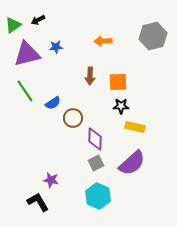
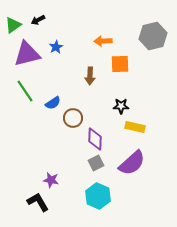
blue star: rotated 24 degrees counterclockwise
orange square: moved 2 px right, 18 px up
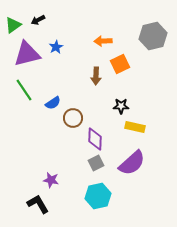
orange square: rotated 24 degrees counterclockwise
brown arrow: moved 6 px right
green line: moved 1 px left, 1 px up
cyan hexagon: rotated 25 degrees clockwise
black L-shape: moved 2 px down
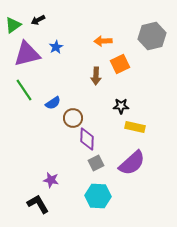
gray hexagon: moved 1 px left
purple diamond: moved 8 px left
cyan hexagon: rotated 15 degrees clockwise
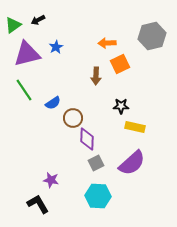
orange arrow: moved 4 px right, 2 px down
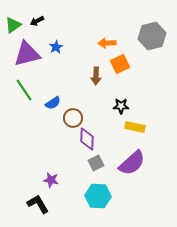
black arrow: moved 1 px left, 1 px down
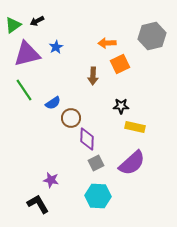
brown arrow: moved 3 px left
brown circle: moved 2 px left
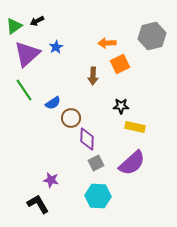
green triangle: moved 1 px right, 1 px down
purple triangle: rotated 28 degrees counterclockwise
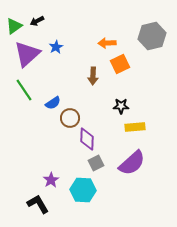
brown circle: moved 1 px left
yellow rectangle: rotated 18 degrees counterclockwise
purple star: rotated 28 degrees clockwise
cyan hexagon: moved 15 px left, 6 px up
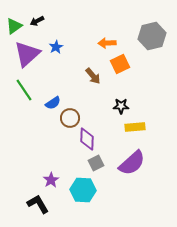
brown arrow: rotated 42 degrees counterclockwise
